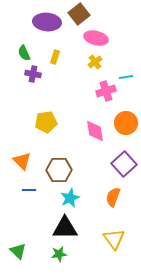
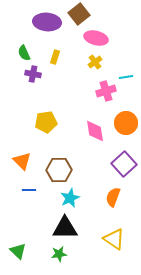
yellow triangle: rotated 20 degrees counterclockwise
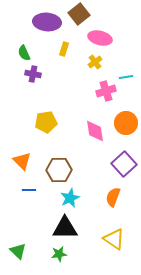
pink ellipse: moved 4 px right
yellow rectangle: moved 9 px right, 8 px up
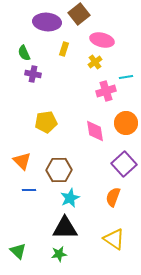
pink ellipse: moved 2 px right, 2 px down
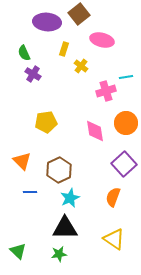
yellow cross: moved 14 px left, 4 px down; rotated 16 degrees counterclockwise
purple cross: rotated 21 degrees clockwise
brown hexagon: rotated 25 degrees counterclockwise
blue line: moved 1 px right, 2 px down
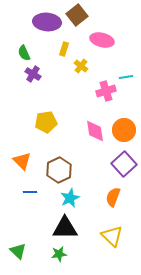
brown square: moved 2 px left, 1 px down
orange circle: moved 2 px left, 7 px down
yellow triangle: moved 2 px left, 3 px up; rotated 10 degrees clockwise
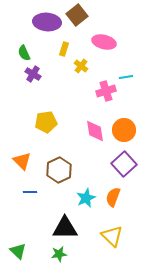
pink ellipse: moved 2 px right, 2 px down
cyan star: moved 16 px right
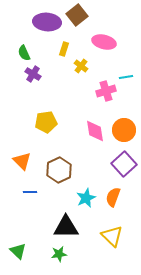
black triangle: moved 1 px right, 1 px up
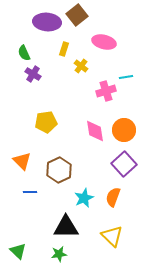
cyan star: moved 2 px left
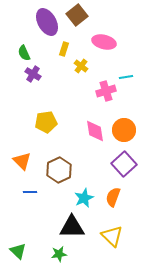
purple ellipse: rotated 56 degrees clockwise
black triangle: moved 6 px right
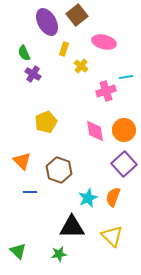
yellow pentagon: rotated 15 degrees counterclockwise
brown hexagon: rotated 15 degrees counterclockwise
cyan star: moved 4 px right
